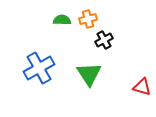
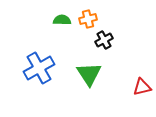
red triangle: rotated 30 degrees counterclockwise
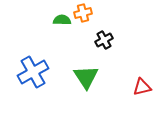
orange cross: moved 5 px left, 6 px up
blue cross: moved 6 px left, 4 px down
green triangle: moved 3 px left, 3 px down
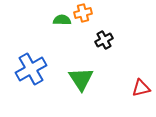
blue cross: moved 2 px left, 3 px up
green triangle: moved 5 px left, 2 px down
red triangle: moved 1 px left, 1 px down
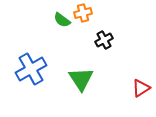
green semicircle: rotated 144 degrees counterclockwise
red triangle: rotated 18 degrees counterclockwise
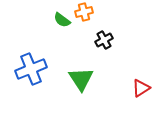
orange cross: moved 1 px right, 1 px up
blue cross: rotated 8 degrees clockwise
